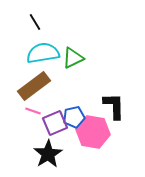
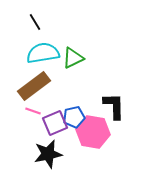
black star: rotated 20 degrees clockwise
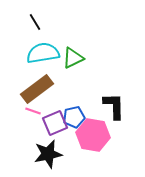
brown rectangle: moved 3 px right, 3 px down
pink hexagon: moved 3 px down
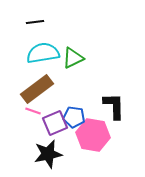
black line: rotated 66 degrees counterclockwise
blue pentagon: rotated 20 degrees clockwise
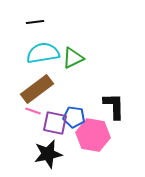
purple square: rotated 35 degrees clockwise
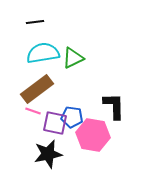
blue pentagon: moved 2 px left
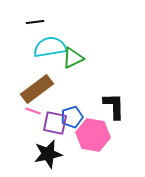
cyan semicircle: moved 7 px right, 6 px up
blue pentagon: rotated 25 degrees counterclockwise
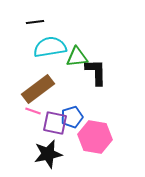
green triangle: moved 4 px right, 1 px up; rotated 20 degrees clockwise
brown rectangle: moved 1 px right
black L-shape: moved 18 px left, 34 px up
pink hexagon: moved 2 px right, 2 px down
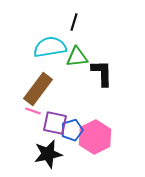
black line: moved 39 px right; rotated 66 degrees counterclockwise
black L-shape: moved 6 px right, 1 px down
brown rectangle: rotated 16 degrees counterclockwise
blue pentagon: moved 13 px down
pink hexagon: rotated 24 degrees clockwise
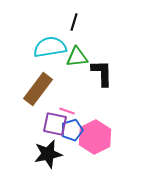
pink line: moved 34 px right
purple square: moved 1 px down
